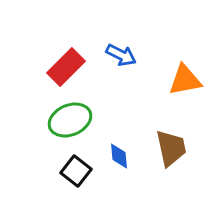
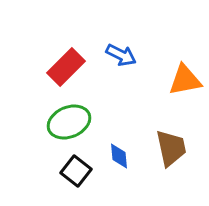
green ellipse: moved 1 px left, 2 px down
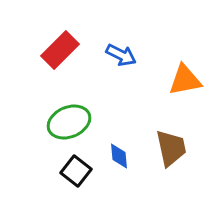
red rectangle: moved 6 px left, 17 px up
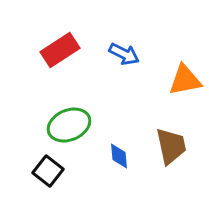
red rectangle: rotated 12 degrees clockwise
blue arrow: moved 3 px right, 1 px up
green ellipse: moved 3 px down
brown trapezoid: moved 2 px up
black square: moved 28 px left
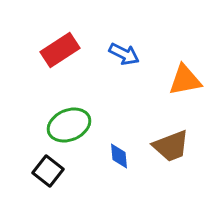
brown trapezoid: rotated 81 degrees clockwise
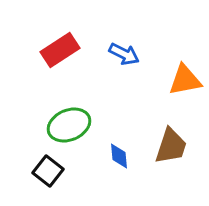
brown trapezoid: rotated 51 degrees counterclockwise
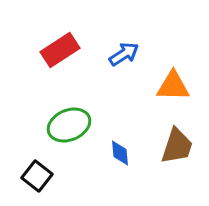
blue arrow: rotated 60 degrees counterclockwise
orange triangle: moved 12 px left, 6 px down; rotated 12 degrees clockwise
brown trapezoid: moved 6 px right
blue diamond: moved 1 px right, 3 px up
black square: moved 11 px left, 5 px down
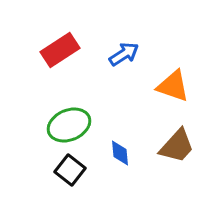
orange triangle: rotated 18 degrees clockwise
brown trapezoid: rotated 24 degrees clockwise
black square: moved 33 px right, 6 px up
